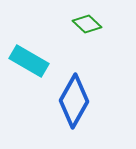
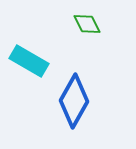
green diamond: rotated 20 degrees clockwise
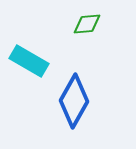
green diamond: rotated 68 degrees counterclockwise
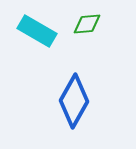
cyan rectangle: moved 8 px right, 30 px up
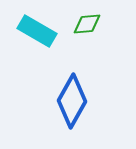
blue diamond: moved 2 px left
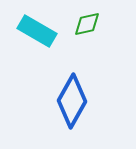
green diamond: rotated 8 degrees counterclockwise
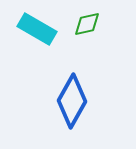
cyan rectangle: moved 2 px up
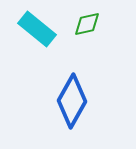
cyan rectangle: rotated 9 degrees clockwise
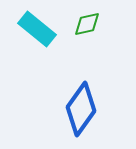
blue diamond: moved 9 px right, 8 px down; rotated 6 degrees clockwise
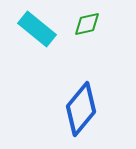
blue diamond: rotated 4 degrees clockwise
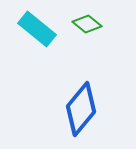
green diamond: rotated 52 degrees clockwise
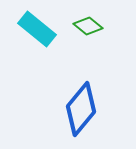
green diamond: moved 1 px right, 2 px down
